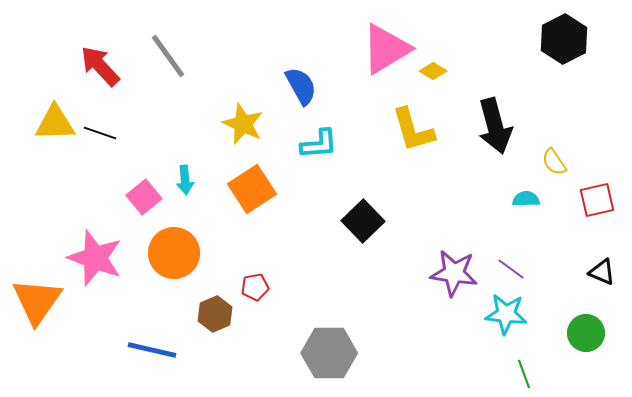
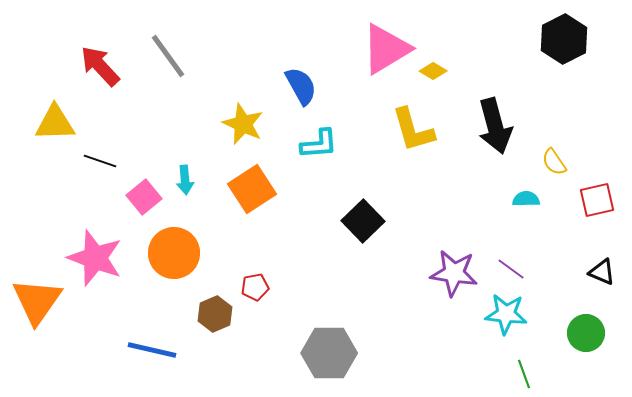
black line: moved 28 px down
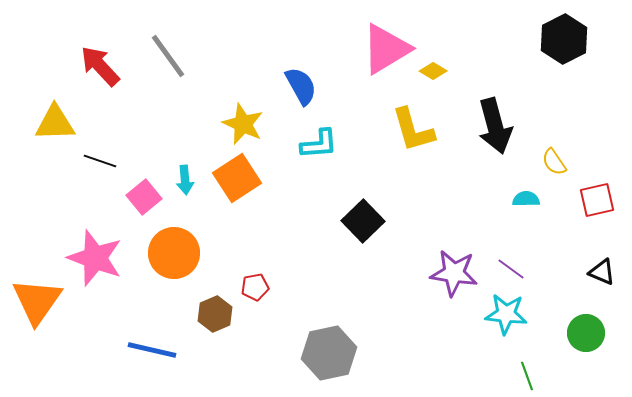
orange square: moved 15 px left, 11 px up
gray hexagon: rotated 12 degrees counterclockwise
green line: moved 3 px right, 2 px down
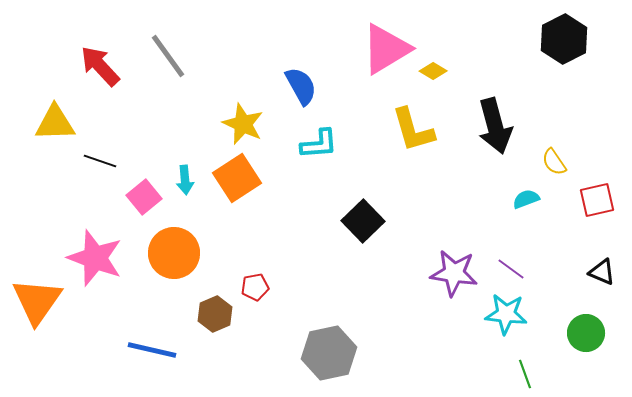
cyan semicircle: rotated 20 degrees counterclockwise
green line: moved 2 px left, 2 px up
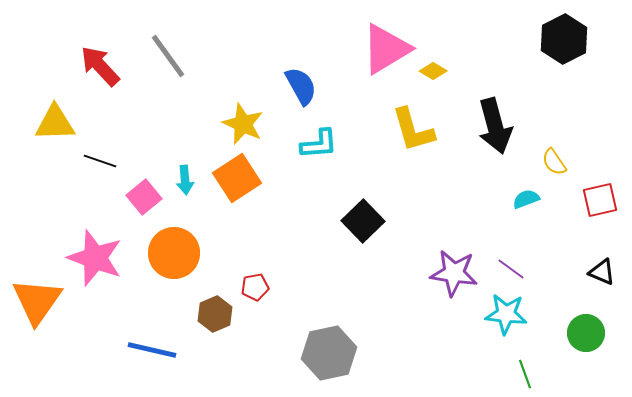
red square: moved 3 px right
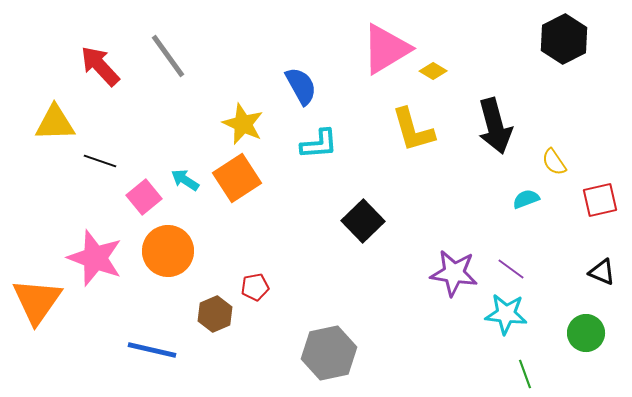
cyan arrow: rotated 128 degrees clockwise
orange circle: moved 6 px left, 2 px up
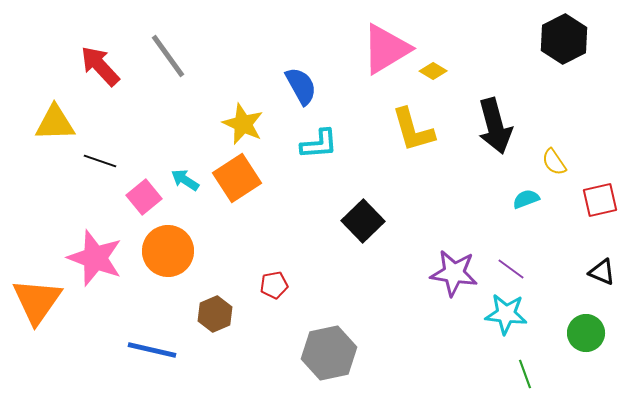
red pentagon: moved 19 px right, 2 px up
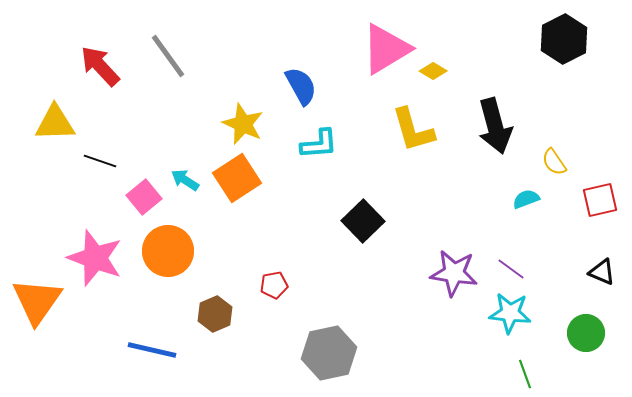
cyan star: moved 4 px right, 1 px up
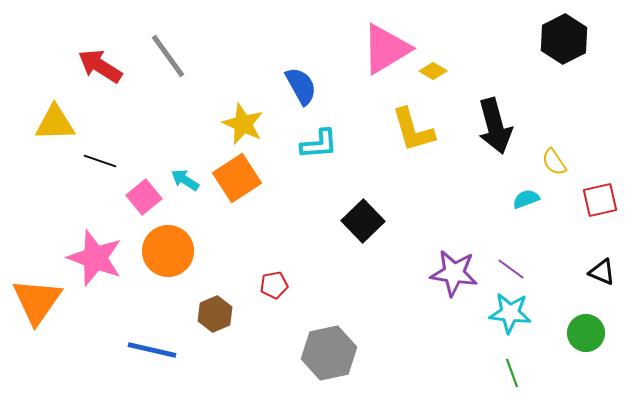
red arrow: rotated 15 degrees counterclockwise
green line: moved 13 px left, 1 px up
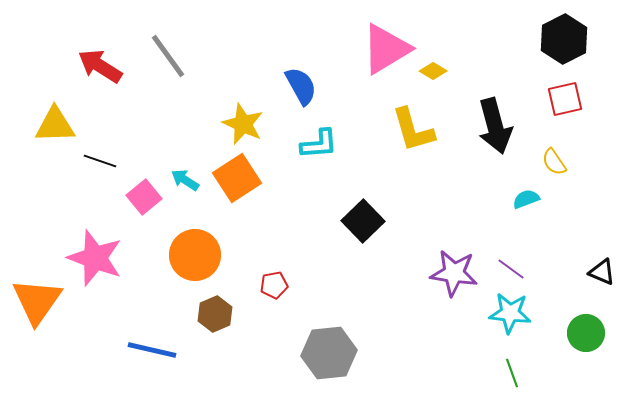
yellow triangle: moved 2 px down
red square: moved 35 px left, 101 px up
orange circle: moved 27 px right, 4 px down
gray hexagon: rotated 6 degrees clockwise
